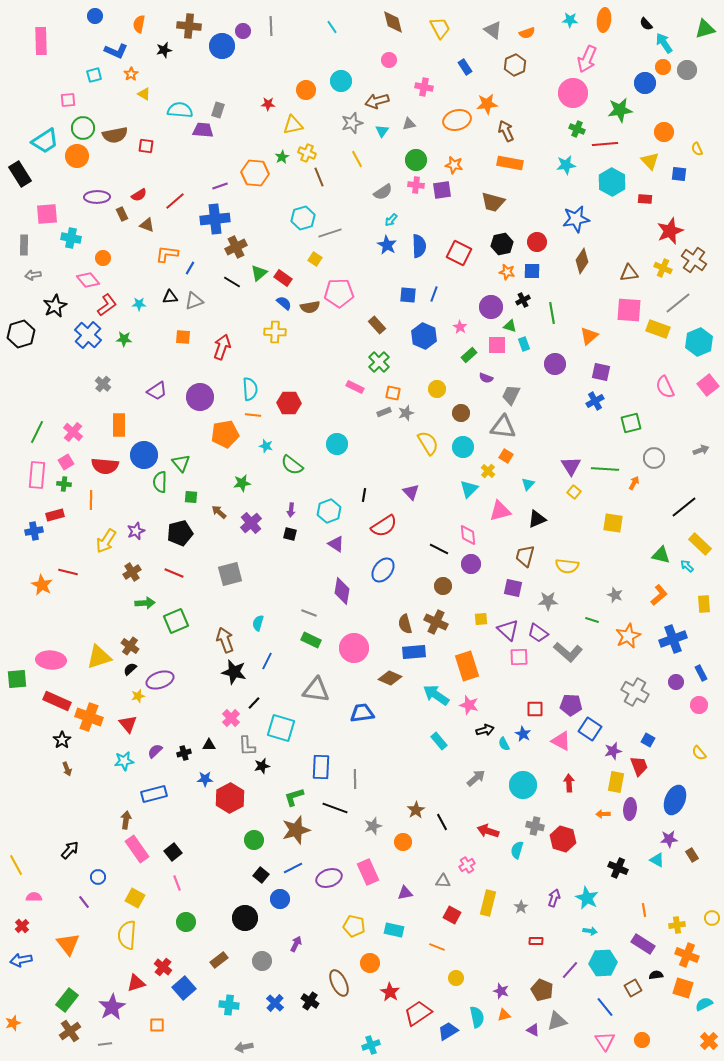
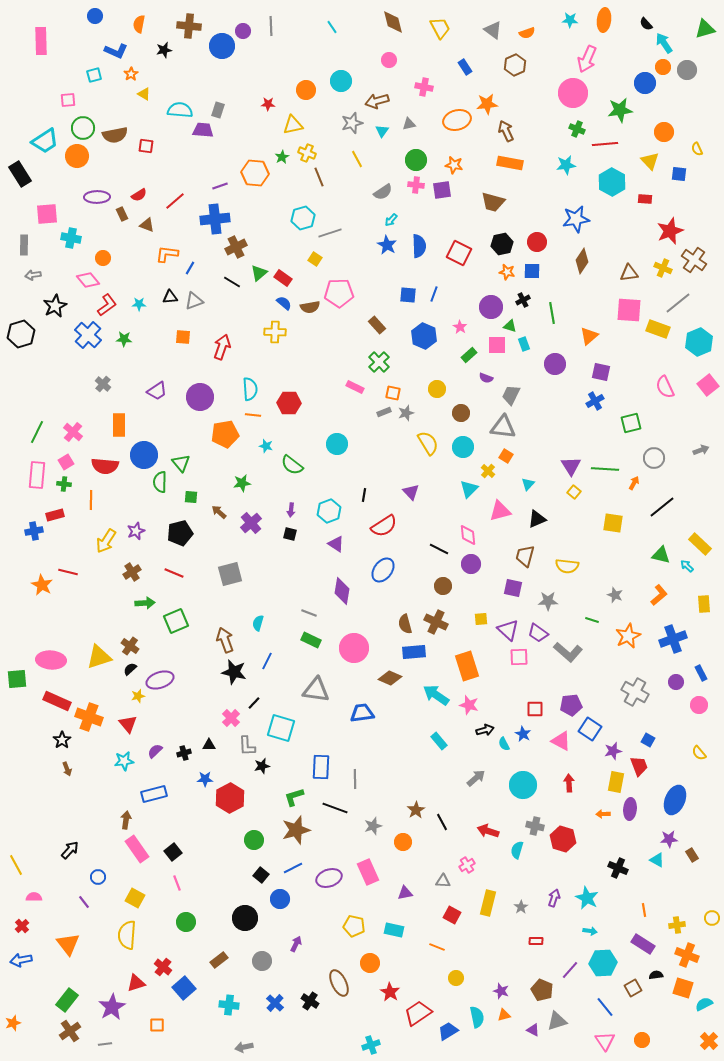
black line at (684, 507): moved 22 px left
purple pentagon at (571, 705): rotated 10 degrees counterclockwise
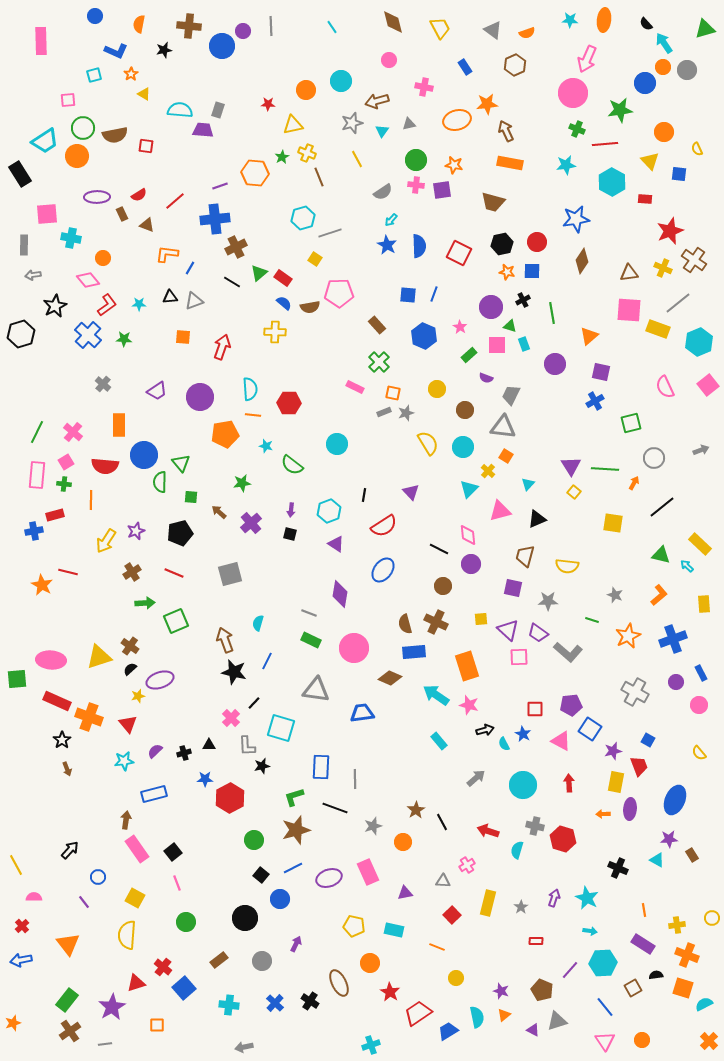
brown circle at (461, 413): moved 4 px right, 3 px up
purple diamond at (342, 591): moved 2 px left, 3 px down
red square at (452, 915): rotated 18 degrees clockwise
orange triangle at (504, 1015): rotated 24 degrees counterclockwise
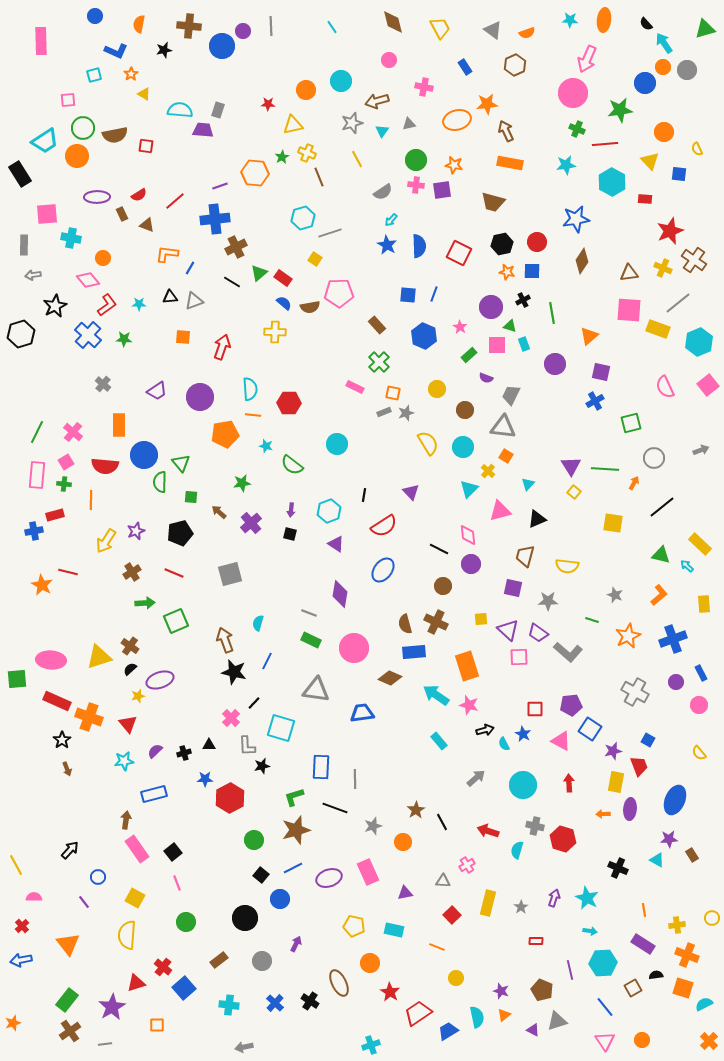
purple line at (570, 970): rotated 54 degrees counterclockwise
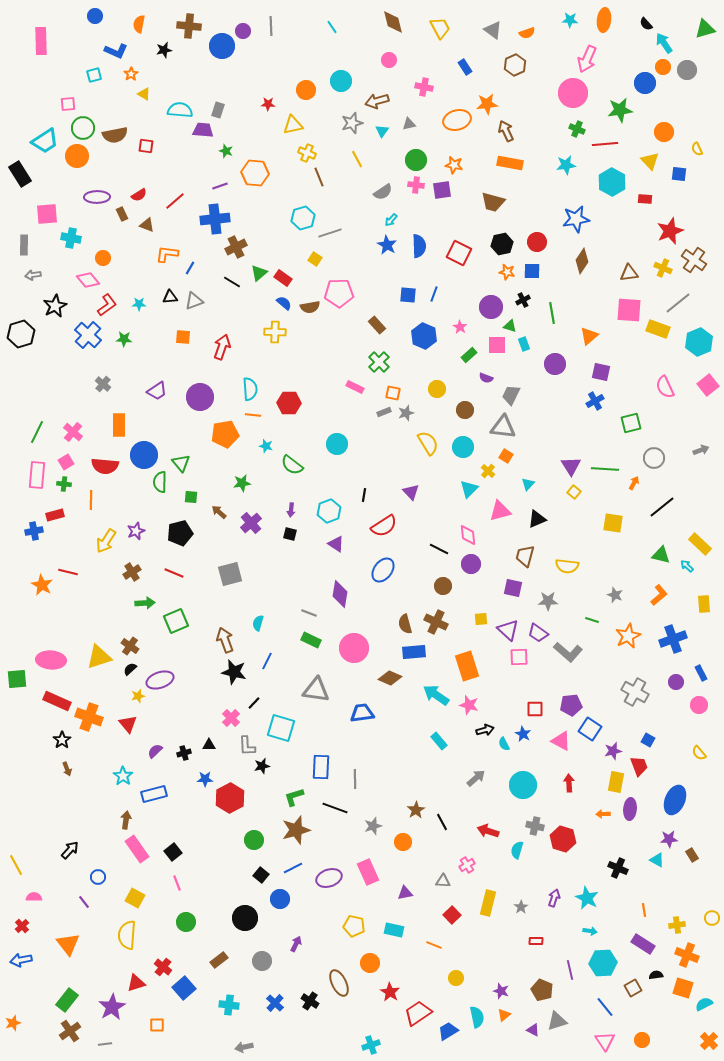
pink square at (68, 100): moved 4 px down
green star at (282, 157): moved 56 px left, 6 px up; rotated 24 degrees counterclockwise
cyan star at (124, 761): moved 1 px left, 15 px down; rotated 30 degrees counterclockwise
orange line at (437, 947): moved 3 px left, 2 px up
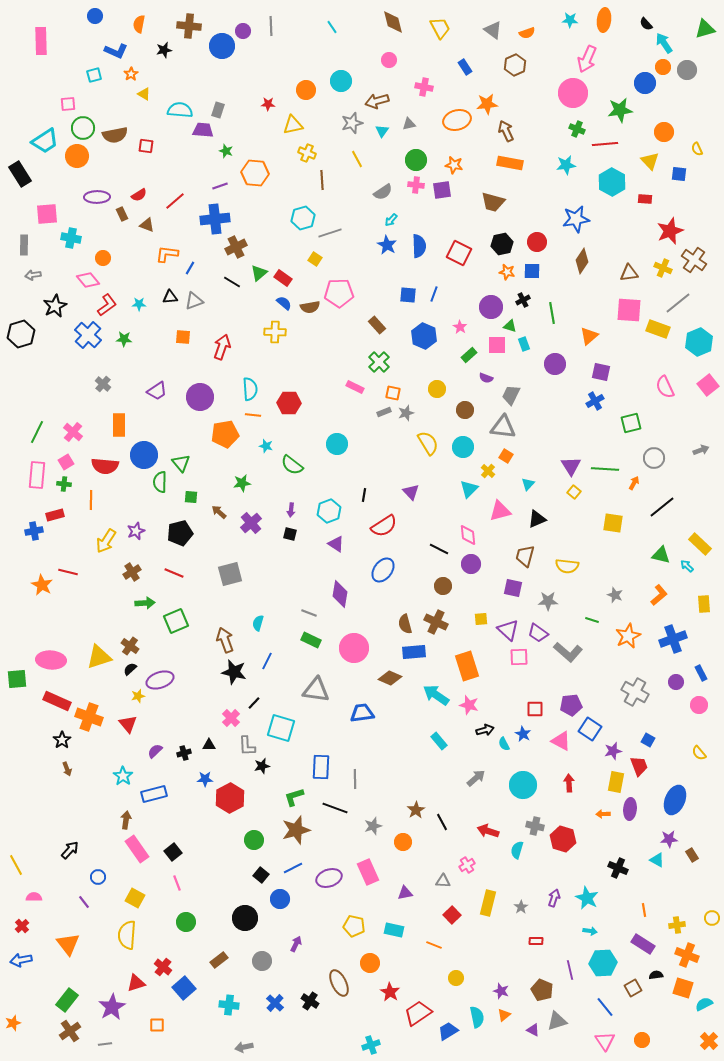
brown line at (319, 177): moved 3 px right, 3 px down; rotated 18 degrees clockwise
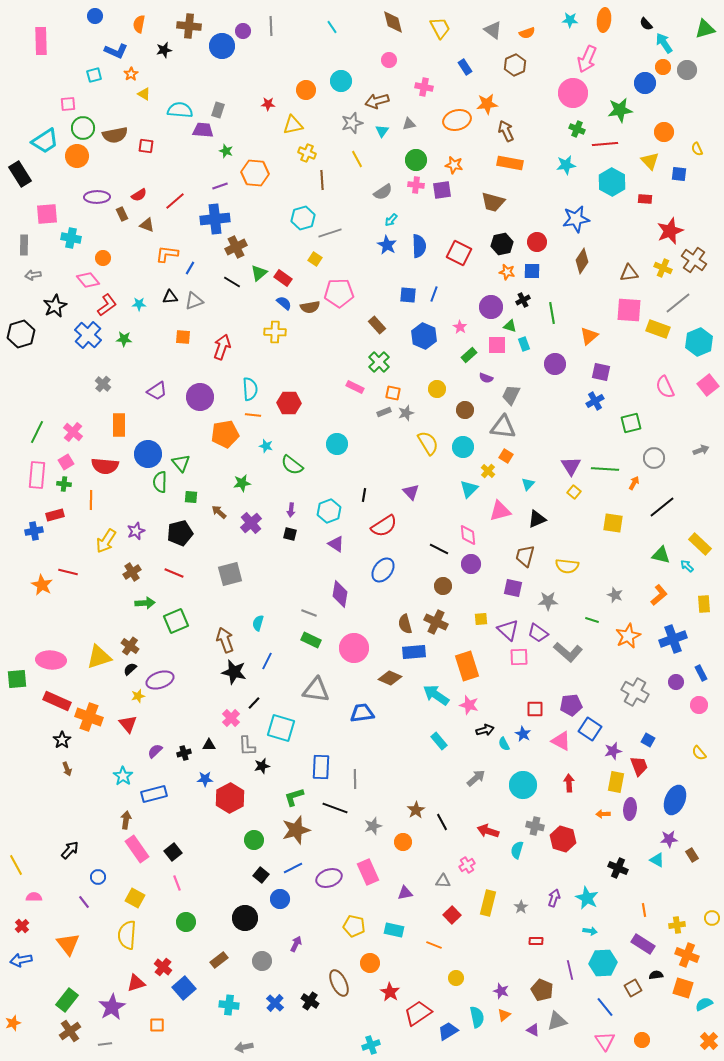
blue circle at (144, 455): moved 4 px right, 1 px up
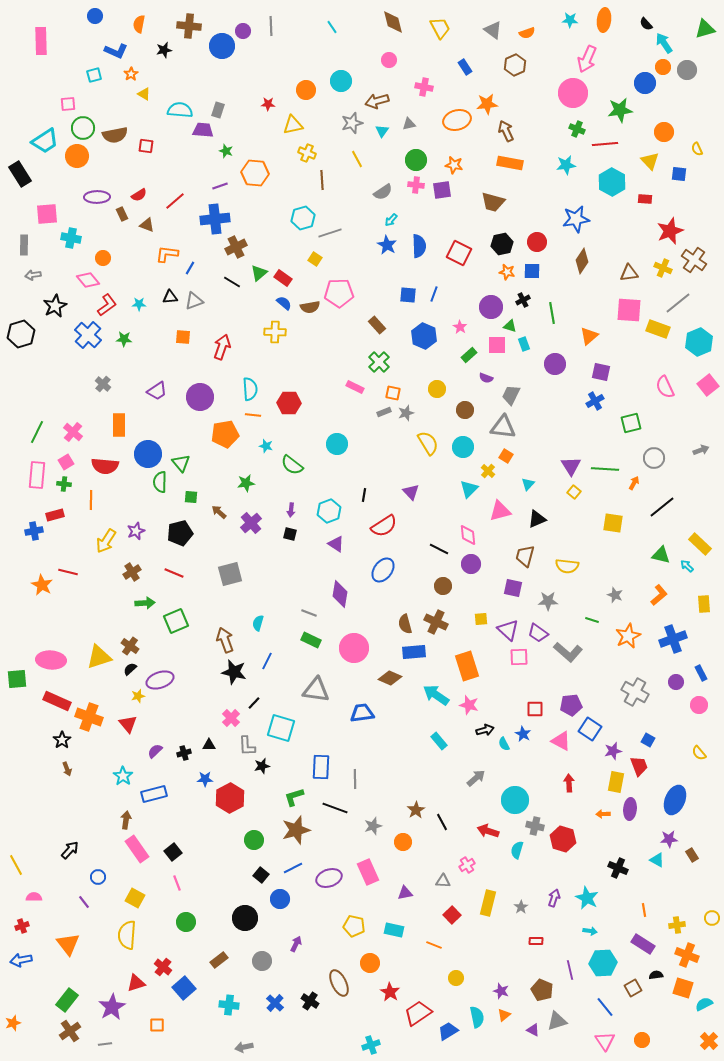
green star at (242, 483): moved 4 px right
cyan circle at (523, 785): moved 8 px left, 15 px down
red cross at (22, 926): rotated 24 degrees clockwise
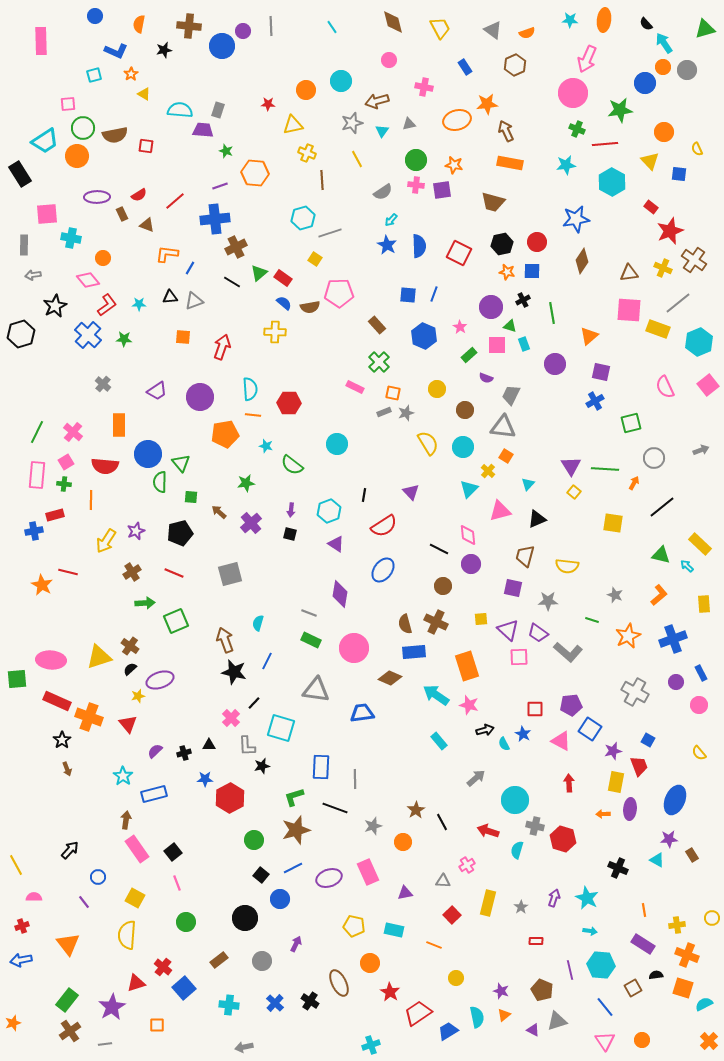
red rectangle at (645, 199): moved 6 px right, 8 px down; rotated 32 degrees clockwise
cyan hexagon at (603, 963): moved 2 px left, 2 px down; rotated 8 degrees clockwise
